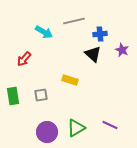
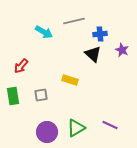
red arrow: moved 3 px left, 7 px down
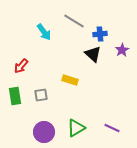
gray line: rotated 45 degrees clockwise
cyan arrow: rotated 24 degrees clockwise
purple star: rotated 16 degrees clockwise
green rectangle: moved 2 px right
purple line: moved 2 px right, 3 px down
purple circle: moved 3 px left
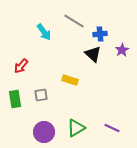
green rectangle: moved 3 px down
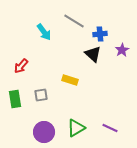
purple line: moved 2 px left
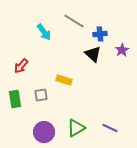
yellow rectangle: moved 6 px left
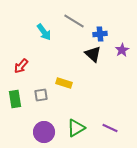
yellow rectangle: moved 3 px down
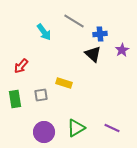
purple line: moved 2 px right
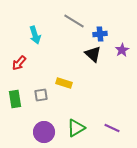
cyan arrow: moved 9 px left, 3 px down; rotated 18 degrees clockwise
red arrow: moved 2 px left, 3 px up
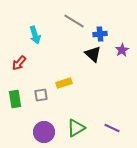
yellow rectangle: rotated 35 degrees counterclockwise
